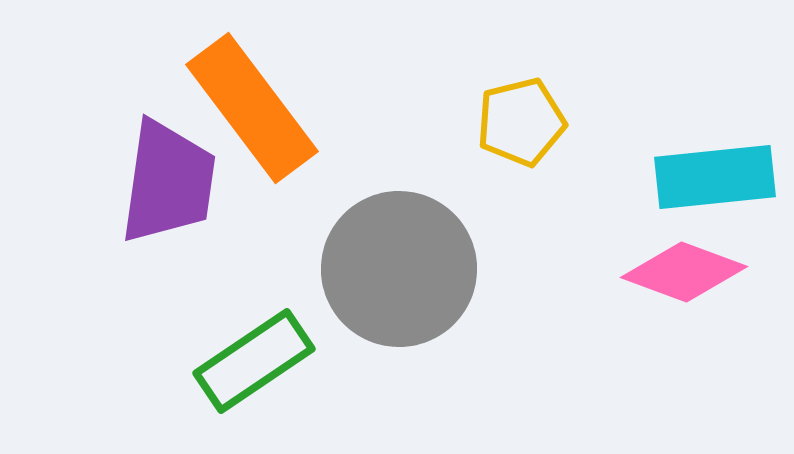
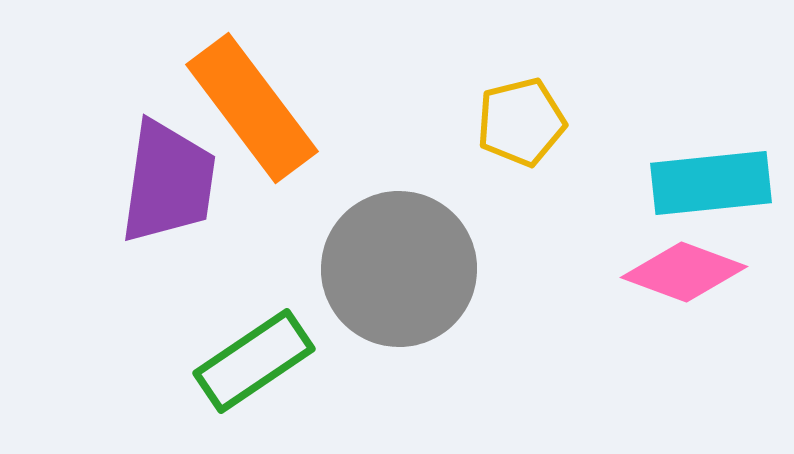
cyan rectangle: moved 4 px left, 6 px down
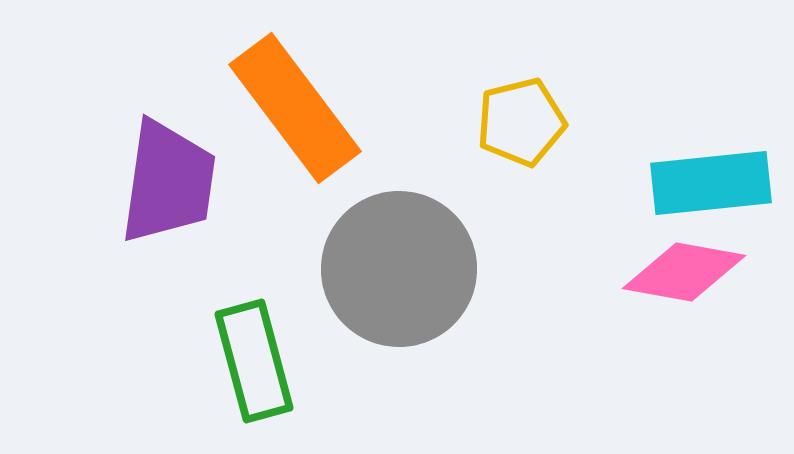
orange rectangle: moved 43 px right
pink diamond: rotated 10 degrees counterclockwise
green rectangle: rotated 71 degrees counterclockwise
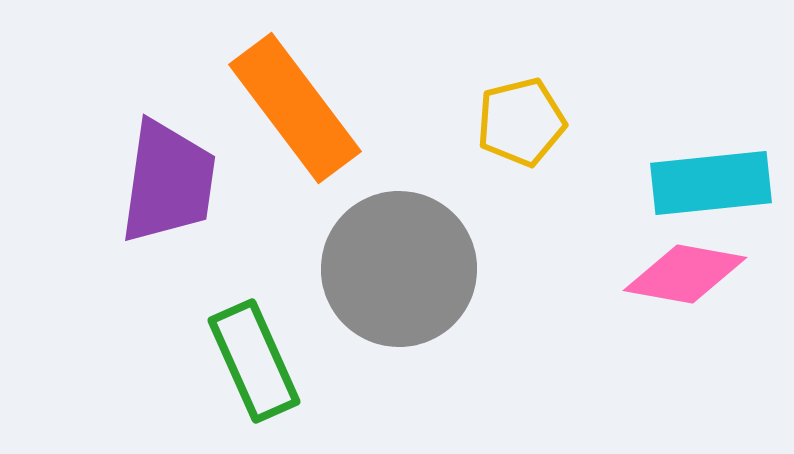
pink diamond: moved 1 px right, 2 px down
green rectangle: rotated 9 degrees counterclockwise
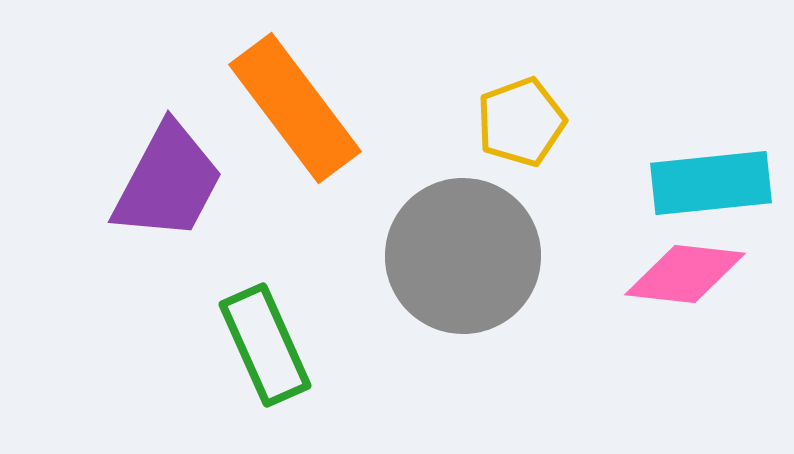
yellow pentagon: rotated 6 degrees counterclockwise
purple trapezoid: rotated 20 degrees clockwise
gray circle: moved 64 px right, 13 px up
pink diamond: rotated 4 degrees counterclockwise
green rectangle: moved 11 px right, 16 px up
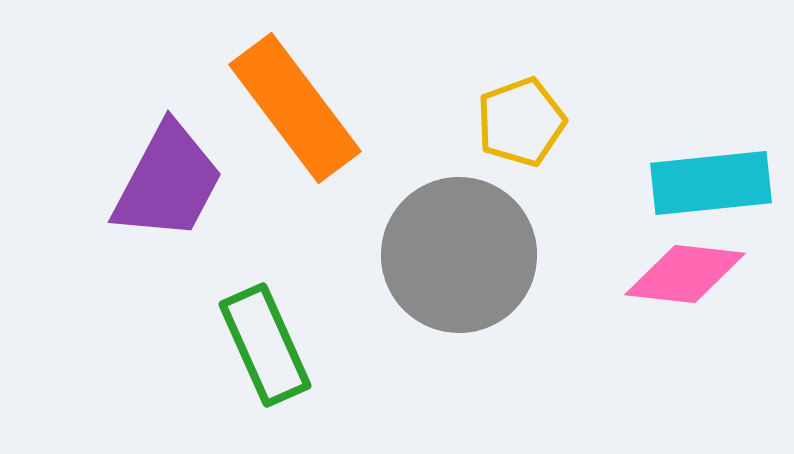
gray circle: moved 4 px left, 1 px up
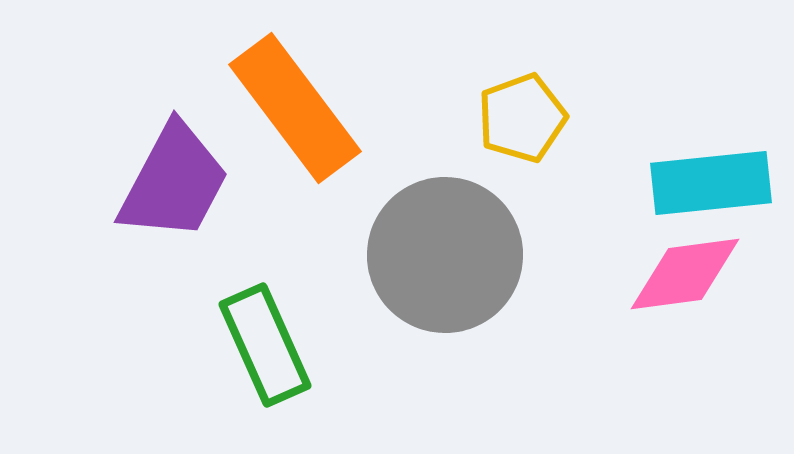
yellow pentagon: moved 1 px right, 4 px up
purple trapezoid: moved 6 px right
gray circle: moved 14 px left
pink diamond: rotated 14 degrees counterclockwise
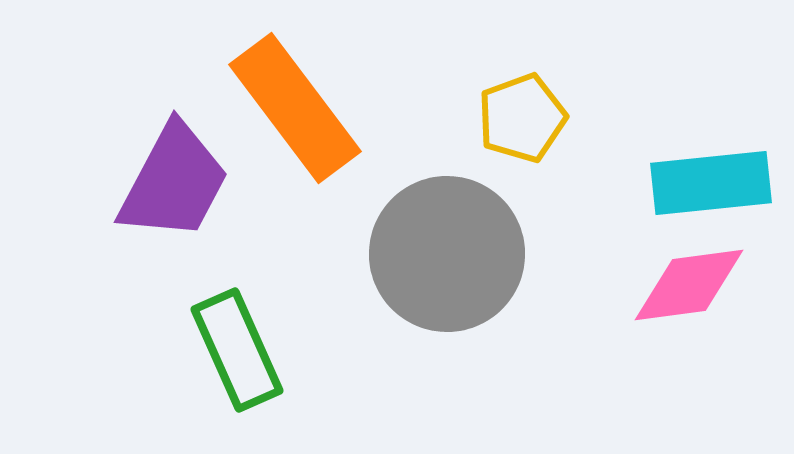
gray circle: moved 2 px right, 1 px up
pink diamond: moved 4 px right, 11 px down
green rectangle: moved 28 px left, 5 px down
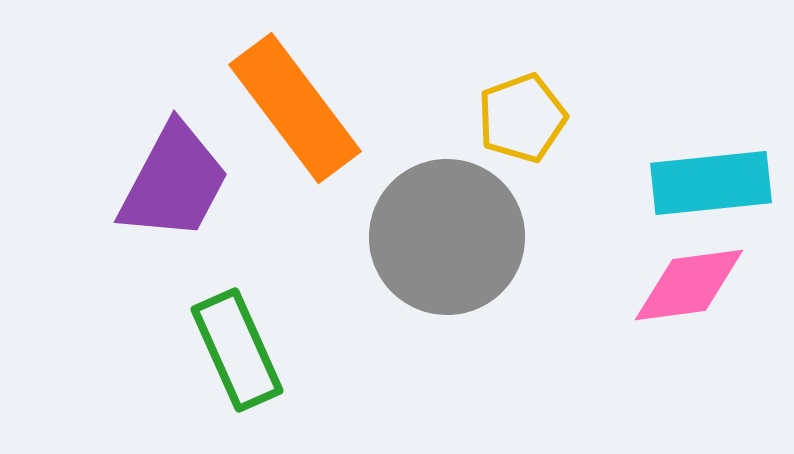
gray circle: moved 17 px up
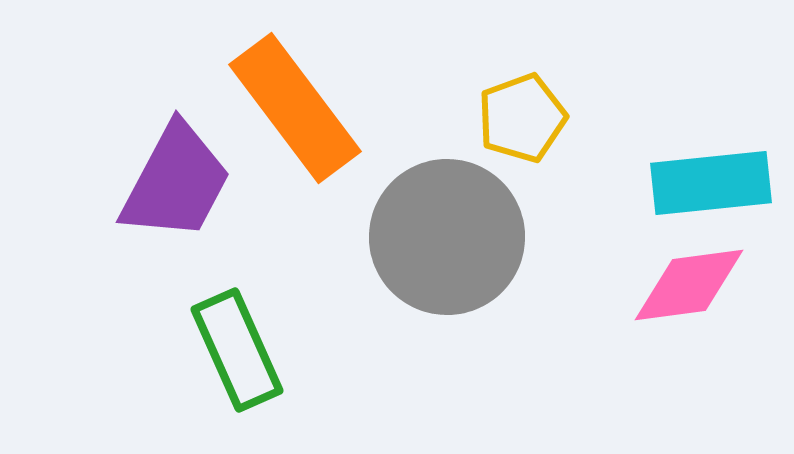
purple trapezoid: moved 2 px right
